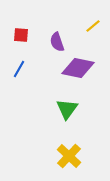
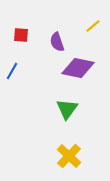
blue line: moved 7 px left, 2 px down
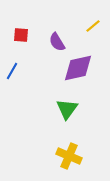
purple semicircle: rotated 12 degrees counterclockwise
purple diamond: rotated 24 degrees counterclockwise
yellow cross: rotated 20 degrees counterclockwise
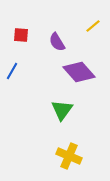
purple diamond: moved 1 px right, 4 px down; rotated 60 degrees clockwise
green triangle: moved 5 px left, 1 px down
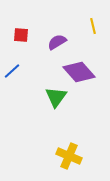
yellow line: rotated 63 degrees counterclockwise
purple semicircle: rotated 90 degrees clockwise
blue line: rotated 18 degrees clockwise
green triangle: moved 6 px left, 13 px up
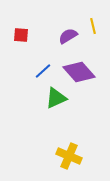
purple semicircle: moved 11 px right, 6 px up
blue line: moved 31 px right
green triangle: moved 1 px down; rotated 30 degrees clockwise
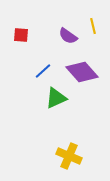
purple semicircle: rotated 114 degrees counterclockwise
purple diamond: moved 3 px right
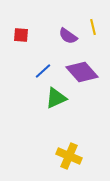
yellow line: moved 1 px down
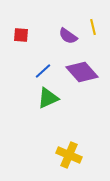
green triangle: moved 8 px left
yellow cross: moved 1 px up
